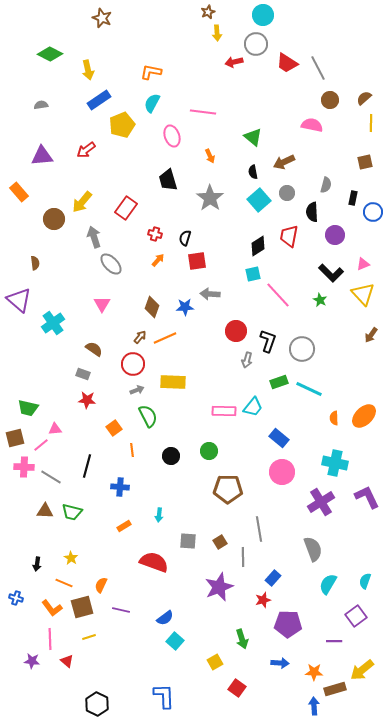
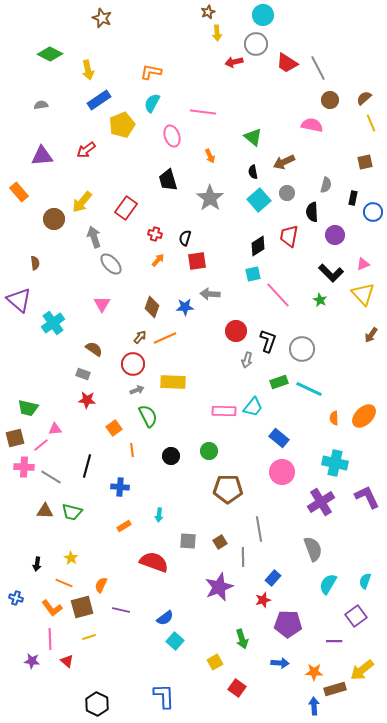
yellow line at (371, 123): rotated 24 degrees counterclockwise
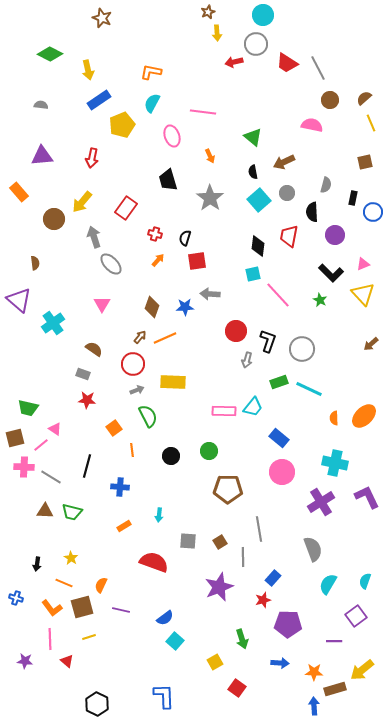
gray semicircle at (41, 105): rotated 16 degrees clockwise
red arrow at (86, 150): moved 6 px right, 8 px down; rotated 42 degrees counterclockwise
black diamond at (258, 246): rotated 50 degrees counterclockwise
brown arrow at (371, 335): moved 9 px down; rotated 14 degrees clockwise
pink triangle at (55, 429): rotated 40 degrees clockwise
purple star at (32, 661): moved 7 px left
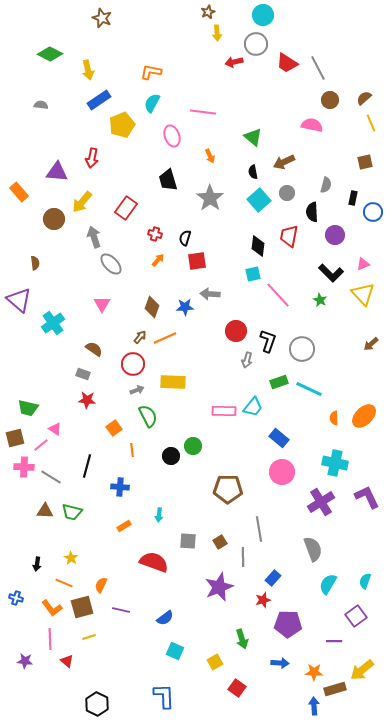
purple triangle at (42, 156): moved 15 px right, 16 px down; rotated 10 degrees clockwise
green circle at (209, 451): moved 16 px left, 5 px up
cyan square at (175, 641): moved 10 px down; rotated 18 degrees counterclockwise
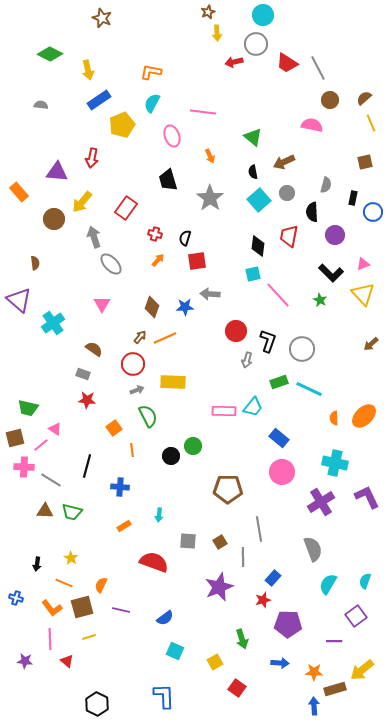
gray line at (51, 477): moved 3 px down
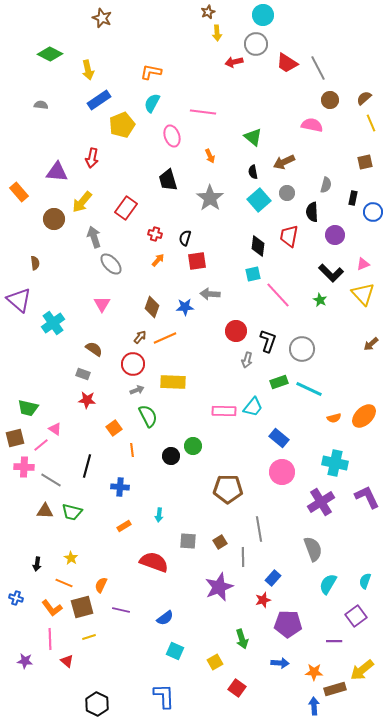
orange semicircle at (334, 418): rotated 104 degrees counterclockwise
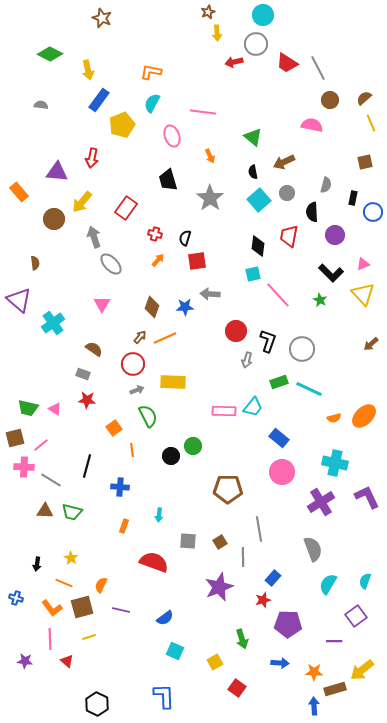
blue rectangle at (99, 100): rotated 20 degrees counterclockwise
pink triangle at (55, 429): moved 20 px up
orange rectangle at (124, 526): rotated 40 degrees counterclockwise
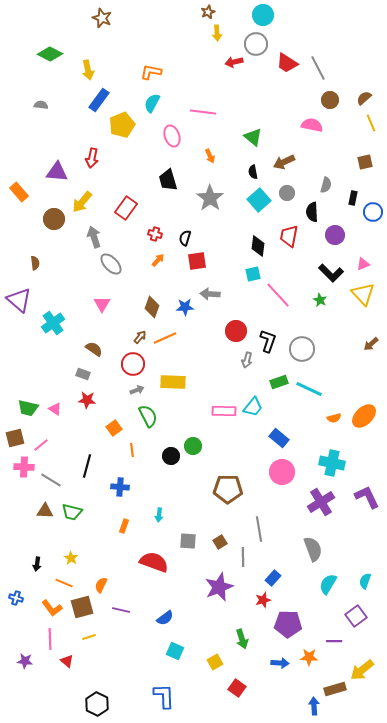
cyan cross at (335, 463): moved 3 px left
orange star at (314, 672): moved 5 px left, 15 px up
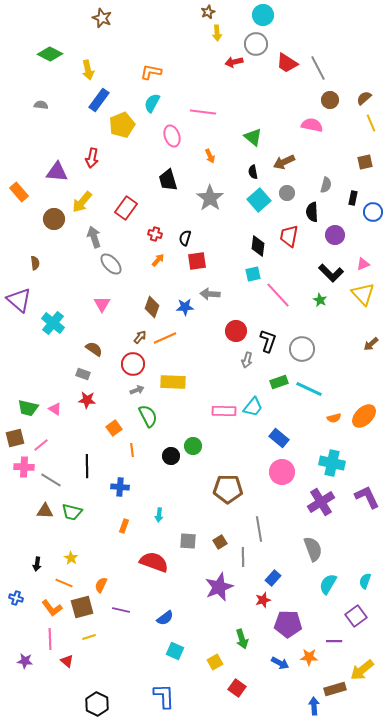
cyan cross at (53, 323): rotated 15 degrees counterclockwise
black line at (87, 466): rotated 15 degrees counterclockwise
blue arrow at (280, 663): rotated 24 degrees clockwise
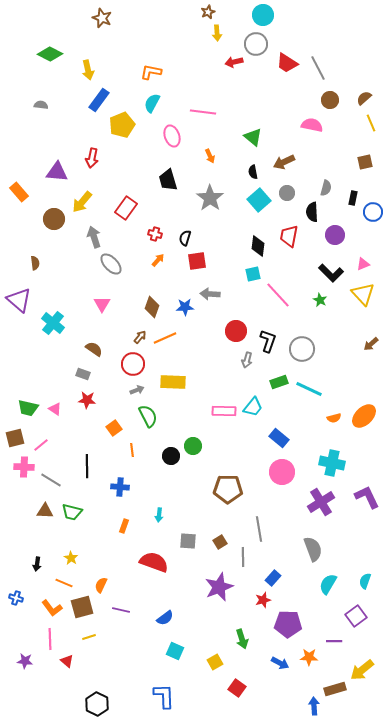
gray semicircle at (326, 185): moved 3 px down
